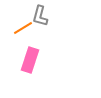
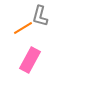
pink rectangle: rotated 10 degrees clockwise
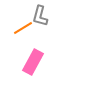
pink rectangle: moved 3 px right, 2 px down
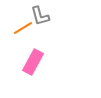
gray L-shape: rotated 30 degrees counterclockwise
